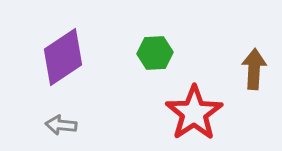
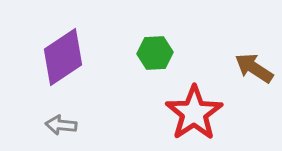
brown arrow: moved 1 px up; rotated 60 degrees counterclockwise
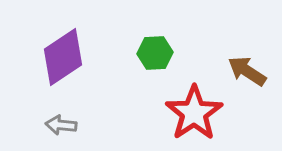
brown arrow: moved 7 px left, 3 px down
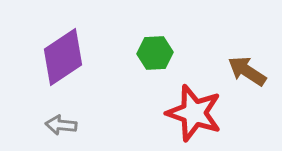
red star: rotated 20 degrees counterclockwise
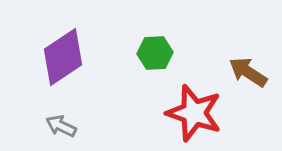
brown arrow: moved 1 px right, 1 px down
gray arrow: moved 1 px down; rotated 20 degrees clockwise
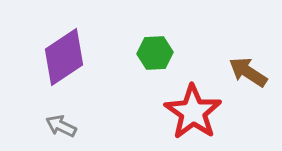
purple diamond: moved 1 px right
red star: moved 1 px left, 1 px up; rotated 16 degrees clockwise
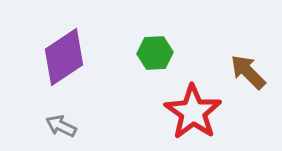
brown arrow: rotated 12 degrees clockwise
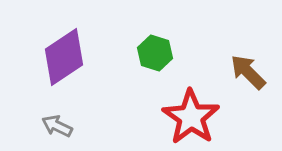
green hexagon: rotated 20 degrees clockwise
red star: moved 2 px left, 5 px down
gray arrow: moved 4 px left
